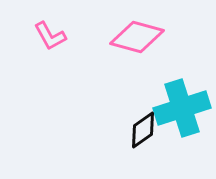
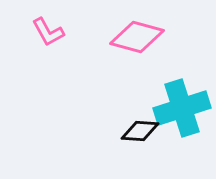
pink L-shape: moved 2 px left, 4 px up
black diamond: moved 3 px left, 1 px down; rotated 39 degrees clockwise
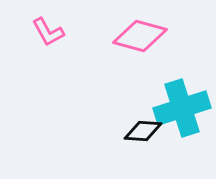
pink diamond: moved 3 px right, 1 px up
black diamond: moved 3 px right
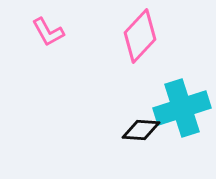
pink diamond: rotated 62 degrees counterclockwise
black diamond: moved 2 px left, 1 px up
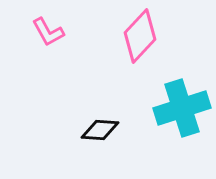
black diamond: moved 41 px left
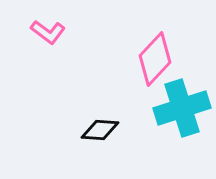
pink L-shape: rotated 24 degrees counterclockwise
pink diamond: moved 15 px right, 23 px down
